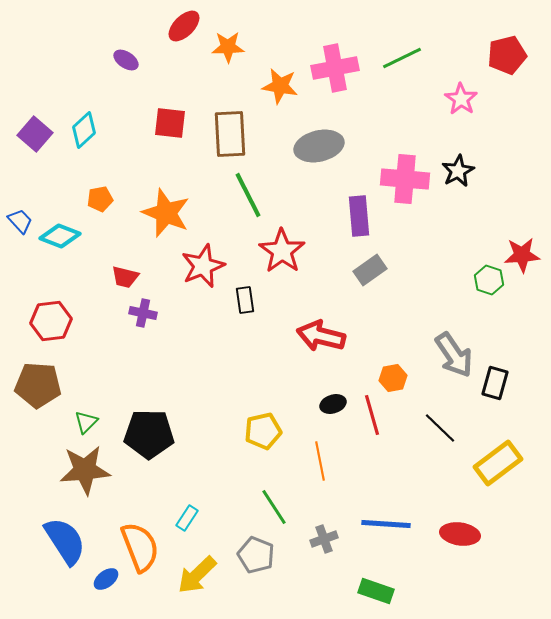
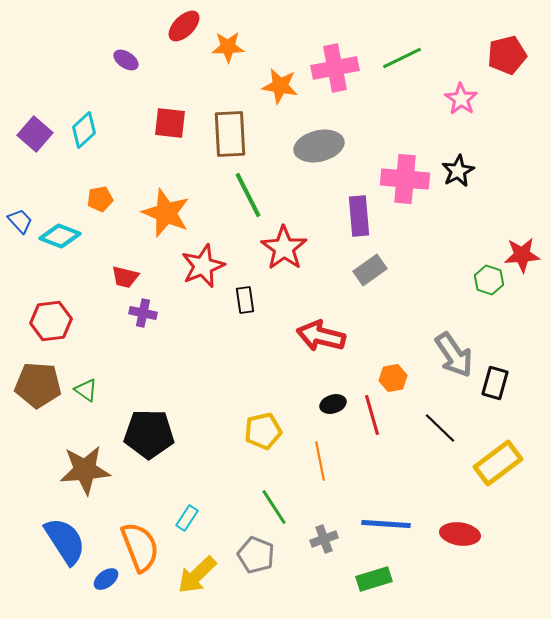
red star at (282, 251): moved 2 px right, 3 px up
green triangle at (86, 422): moved 32 px up; rotated 40 degrees counterclockwise
green rectangle at (376, 591): moved 2 px left, 12 px up; rotated 36 degrees counterclockwise
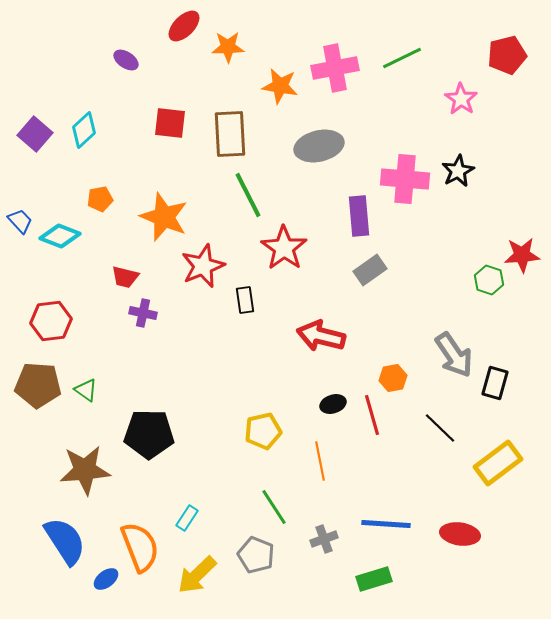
orange star at (166, 213): moved 2 px left, 4 px down
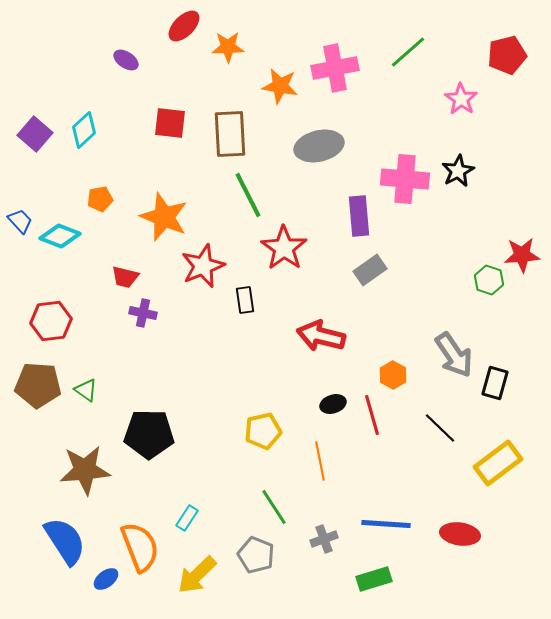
green line at (402, 58): moved 6 px right, 6 px up; rotated 15 degrees counterclockwise
orange hexagon at (393, 378): moved 3 px up; rotated 20 degrees counterclockwise
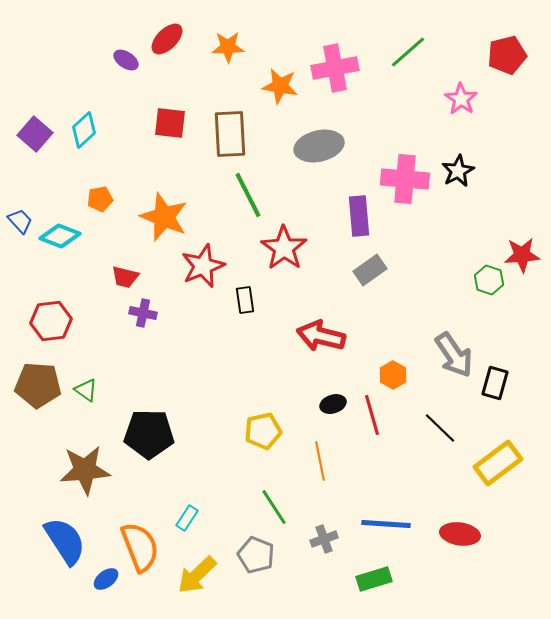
red ellipse at (184, 26): moved 17 px left, 13 px down
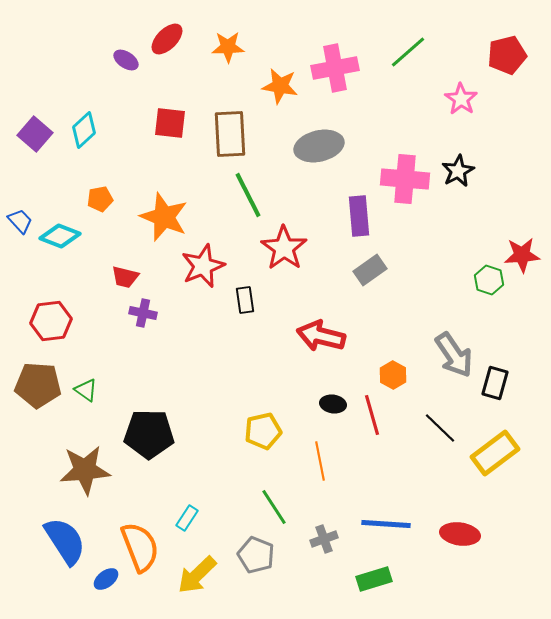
black ellipse at (333, 404): rotated 25 degrees clockwise
yellow rectangle at (498, 463): moved 3 px left, 10 px up
